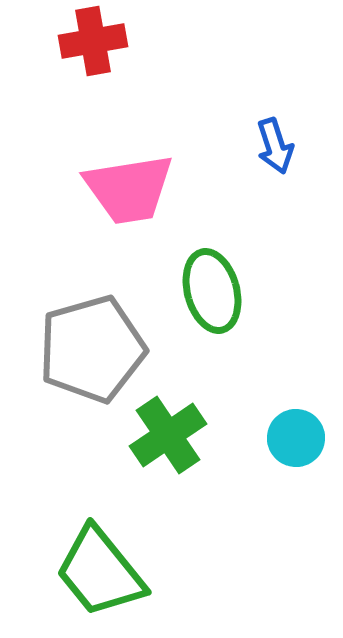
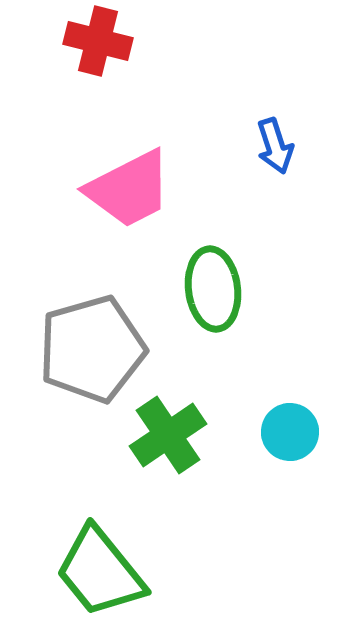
red cross: moved 5 px right; rotated 24 degrees clockwise
pink trapezoid: rotated 18 degrees counterclockwise
green ellipse: moved 1 px right, 2 px up; rotated 8 degrees clockwise
cyan circle: moved 6 px left, 6 px up
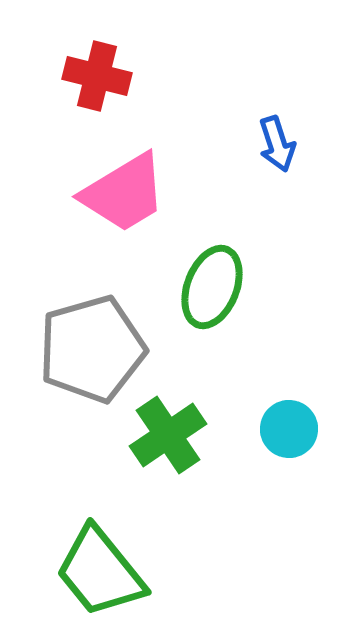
red cross: moved 1 px left, 35 px down
blue arrow: moved 2 px right, 2 px up
pink trapezoid: moved 5 px left, 4 px down; rotated 4 degrees counterclockwise
green ellipse: moved 1 px left, 2 px up; rotated 28 degrees clockwise
cyan circle: moved 1 px left, 3 px up
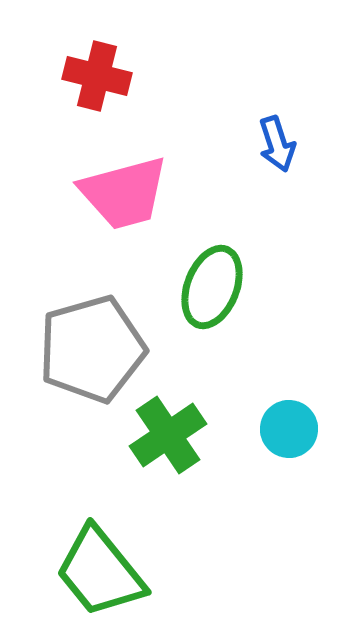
pink trapezoid: rotated 16 degrees clockwise
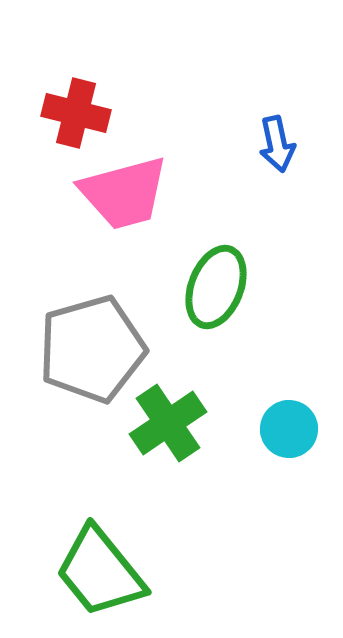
red cross: moved 21 px left, 37 px down
blue arrow: rotated 6 degrees clockwise
green ellipse: moved 4 px right
green cross: moved 12 px up
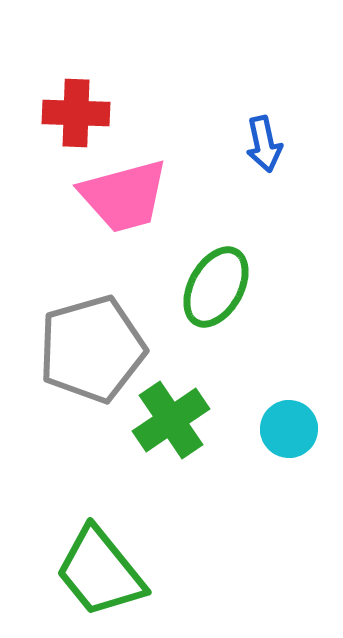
red cross: rotated 12 degrees counterclockwise
blue arrow: moved 13 px left
pink trapezoid: moved 3 px down
green ellipse: rotated 8 degrees clockwise
green cross: moved 3 px right, 3 px up
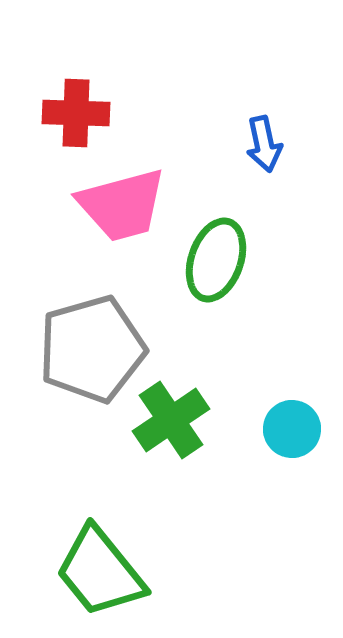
pink trapezoid: moved 2 px left, 9 px down
green ellipse: moved 27 px up; rotated 10 degrees counterclockwise
cyan circle: moved 3 px right
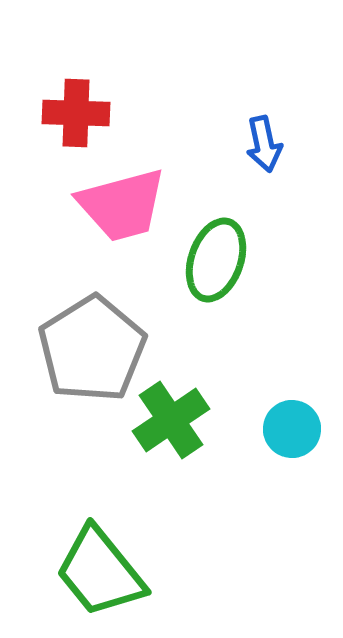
gray pentagon: rotated 16 degrees counterclockwise
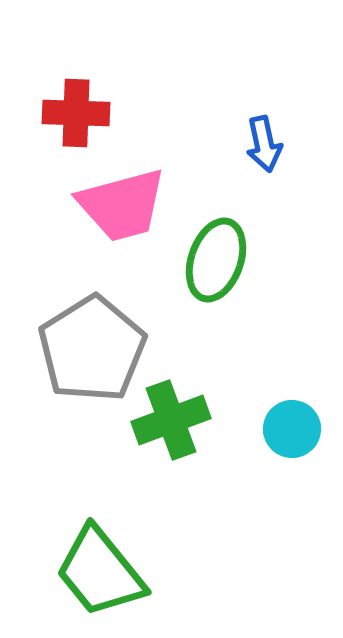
green cross: rotated 14 degrees clockwise
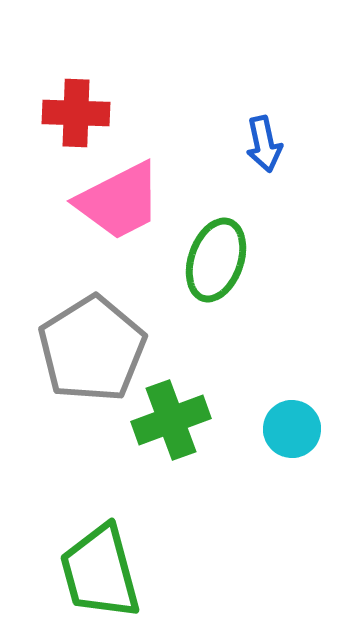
pink trapezoid: moved 3 px left, 4 px up; rotated 12 degrees counterclockwise
green trapezoid: rotated 24 degrees clockwise
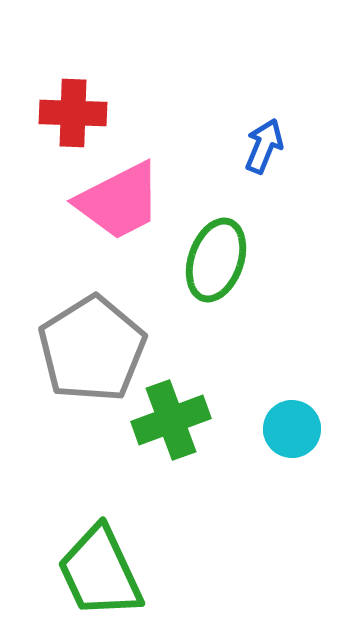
red cross: moved 3 px left
blue arrow: moved 2 px down; rotated 146 degrees counterclockwise
green trapezoid: rotated 10 degrees counterclockwise
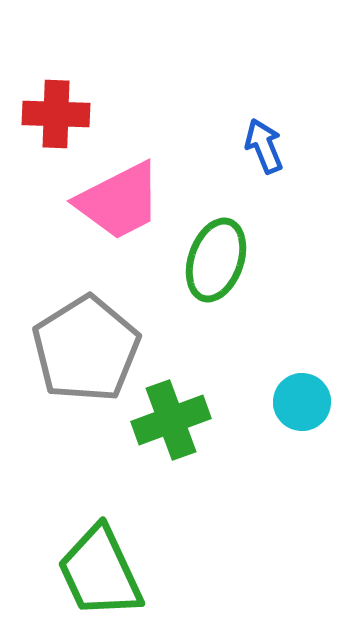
red cross: moved 17 px left, 1 px down
blue arrow: rotated 44 degrees counterclockwise
gray pentagon: moved 6 px left
cyan circle: moved 10 px right, 27 px up
